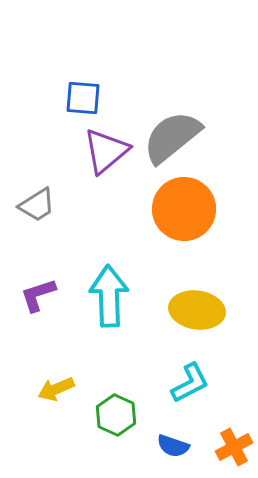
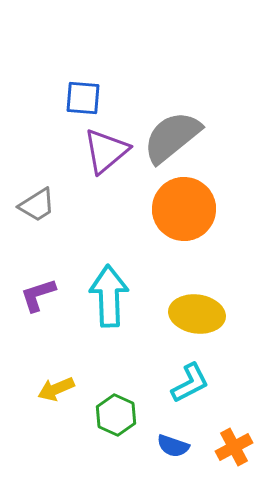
yellow ellipse: moved 4 px down
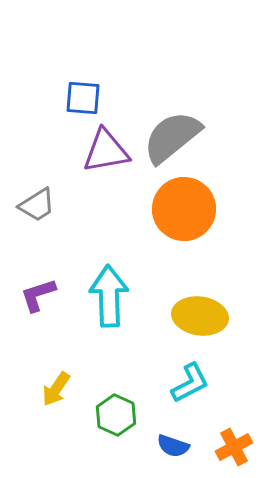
purple triangle: rotated 30 degrees clockwise
yellow ellipse: moved 3 px right, 2 px down
yellow arrow: rotated 33 degrees counterclockwise
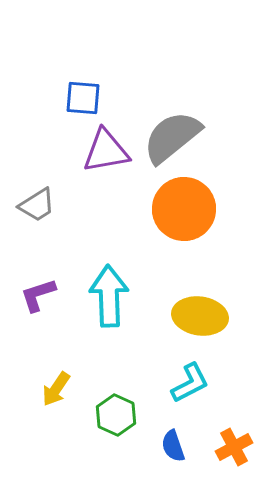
blue semicircle: rotated 52 degrees clockwise
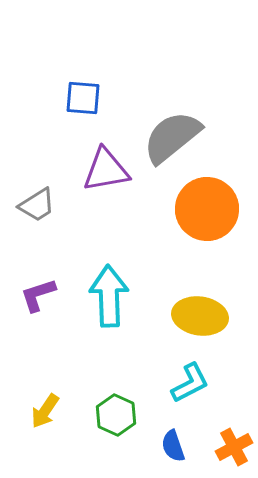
purple triangle: moved 19 px down
orange circle: moved 23 px right
yellow arrow: moved 11 px left, 22 px down
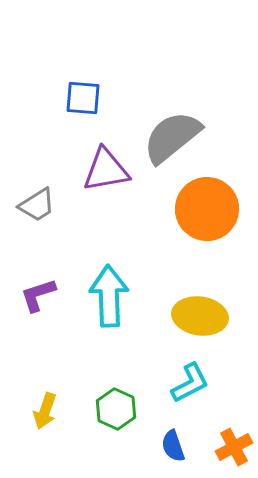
yellow arrow: rotated 15 degrees counterclockwise
green hexagon: moved 6 px up
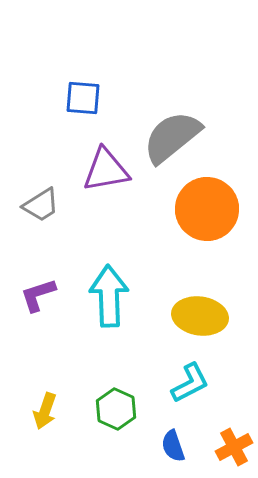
gray trapezoid: moved 4 px right
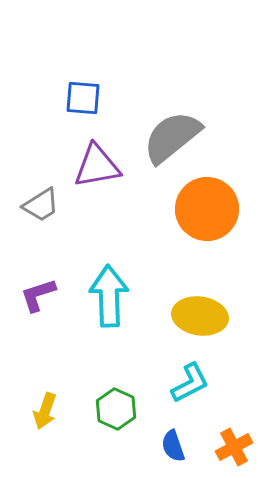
purple triangle: moved 9 px left, 4 px up
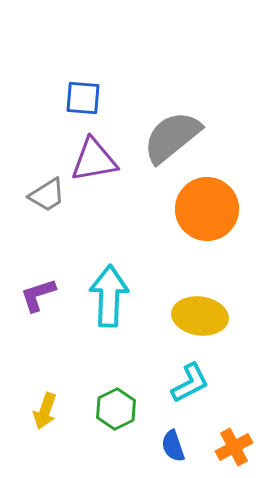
purple triangle: moved 3 px left, 6 px up
gray trapezoid: moved 6 px right, 10 px up
cyan arrow: rotated 4 degrees clockwise
green hexagon: rotated 9 degrees clockwise
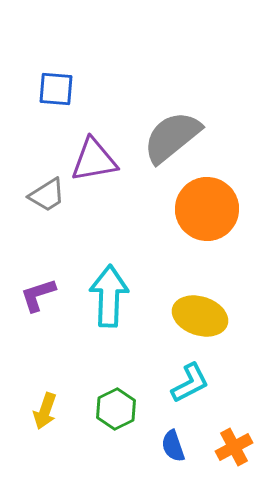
blue square: moved 27 px left, 9 px up
yellow ellipse: rotated 10 degrees clockwise
